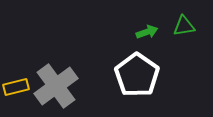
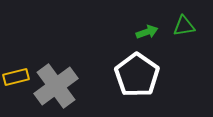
yellow rectangle: moved 10 px up
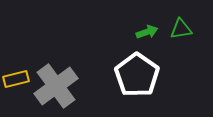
green triangle: moved 3 px left, 3 px down
yellow rectangle: moved 2 px down
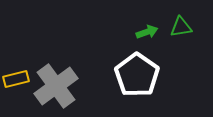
green triangle: moved 2 px up
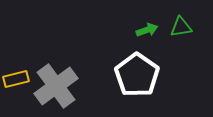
green arrow: moved 2 px up
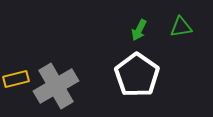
green arrow: moved 8 px left; rotated 135 degrees clockwise
gray cross: rotated 6 degrees clockwise
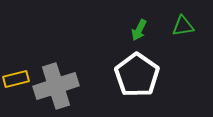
green triangle: moved 2 px right, 1 px up
gray cross: rotated 12 degrees clockwise
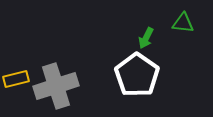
green triangle: moved 3 px up; rotated 15 degrees clockwise
green arrow: moved 7 px right, 8 px down
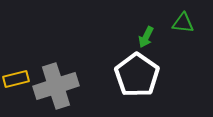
green arrow: moved 1 px up
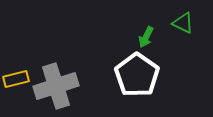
green triangle: rotated 20 degrees clockwise
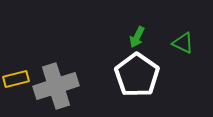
green triangle: moved 20 px down
green arrow: moved 9 px left
